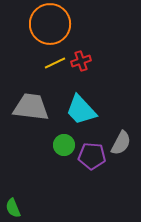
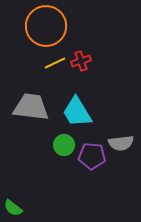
orange circle: moved 4 px left, 2 px down
cyan trapezoid: moved 4 px left, 2 px down; rotated 12 degrees clockwise
gray semicircle: rotated 55 degrees clockwise
green semicircle: rotated 30 degrees counterclockwise
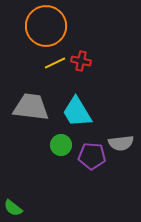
red cross: rotated 30 degrees clockwise
green circle: moved 3 px left
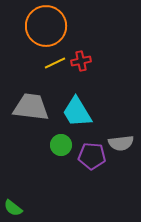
red cross: rotated 24 degrees counterclockwise
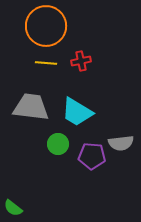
yellow line: moved 9 px left; rotated 30 degrees clockwise
cyan trapezoid: rotated 28 degrees counterclockwise
green circle: moved 3 px left, 1 px up
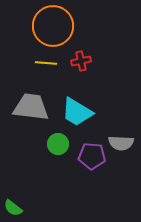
orange circle: moved 7 px right
gray semicircle: rotated 10 degrees clockwise
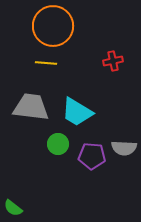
red cross: moved 32 px right
gray semicircle: moved 3 px right, 5 px down
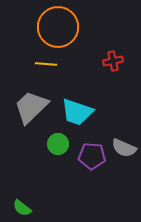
orange circle: moved 5 px right, 1 px down
yellow line: moved 1 px down
gray trapezoid: rotated 51 degrees counterclockwise
cyan trapezoid: rotated 12 degrees counterclockwise
gray semicircle: rotated 20 degrees clockwise
green semicircle: moved 9 px right
